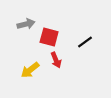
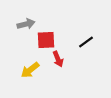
red square: moved 3 px left, 3 px down; rotated 18 degrees counterclockwise
black line: moved 1 px right
red arrow: moved 2 px right, 1 px up
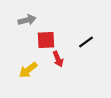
gray arrow: moved 1 px right, 4 px up
yellow arrow: moved 2 px left
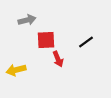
yellow arrow: moved 12 px left; rotated 24 degrees clockwise
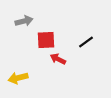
gray arrow: moved 3 px left, 1 px down
red arrow: rotated 140 degrees clockwise
yellow arrow: moved 2 px right, 8 px down
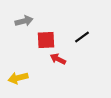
black line: moved 4 px left, 5 px up
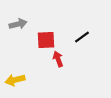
gray arrow: moved 6 px left, 3 px down
red arrow: rotated 42 degrees clockwise
yellow arrow: moved 3 px left, 2 px down
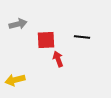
black line: rotated 42 degrees clockwise
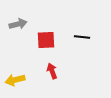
red arrow: moved 6 px left, 12 px down
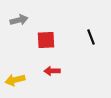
gray arrow: moved 1 px right, 4 px up
black line: moved 9 px right; rotated 63 degrees clockwise
red arrow: rotated 70 degrees counterclockwise
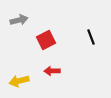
red square: rotated 24 degrees counterclockwise
yellow arrow: moved 4 px right, 1 px down
